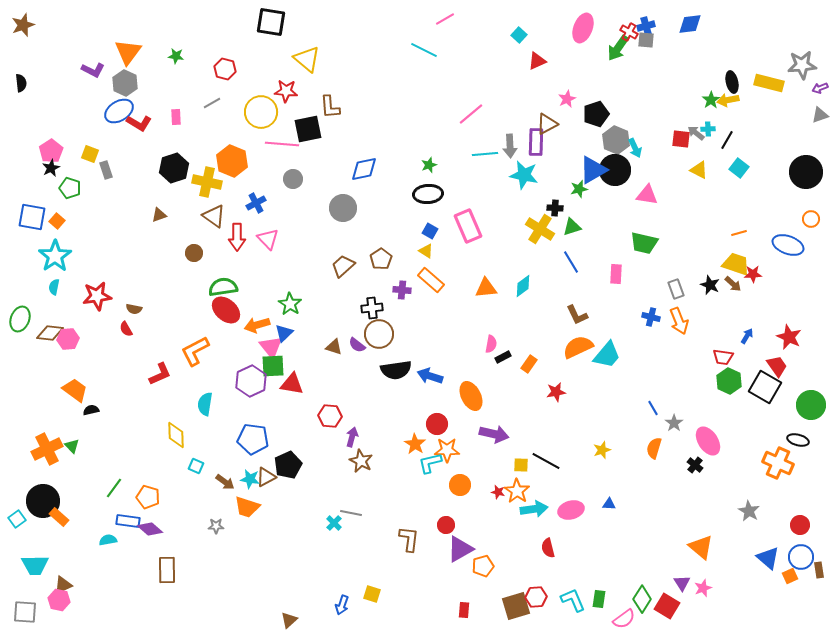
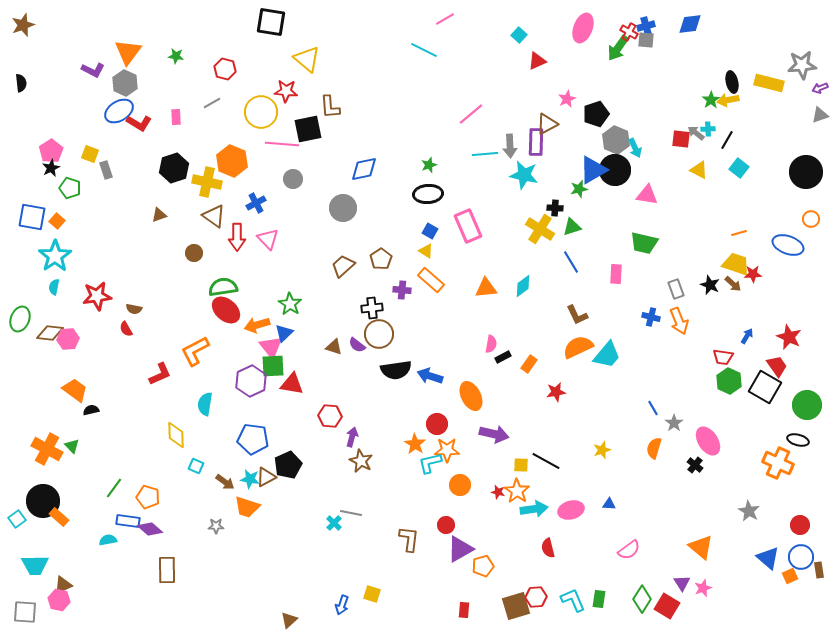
green circle at (811, 405): moved 4 px left
orange cross at (47, 449): rotated 36 degrees counterclockwise
pink semicircle at (624, 619): moved 5 px right, 69 px up
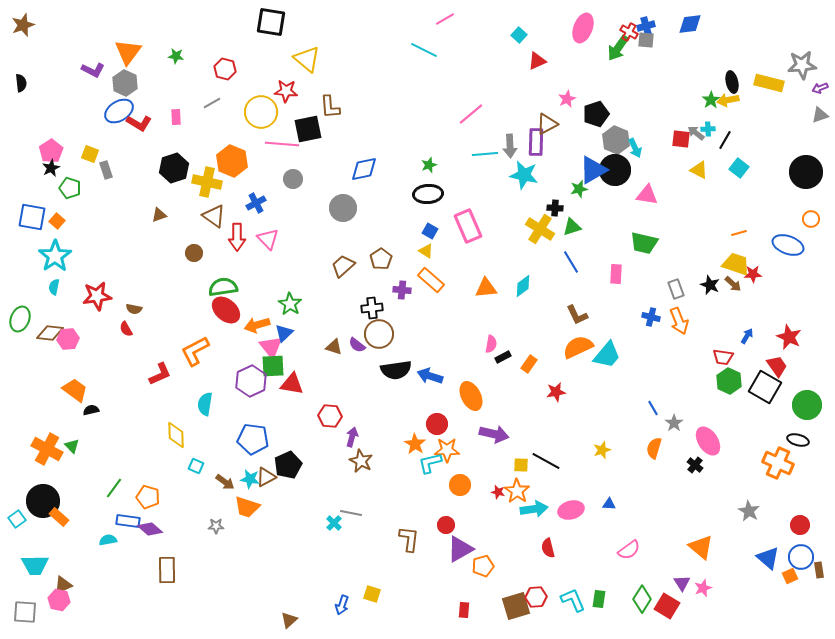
black line at (727, 140): moved 2 px left
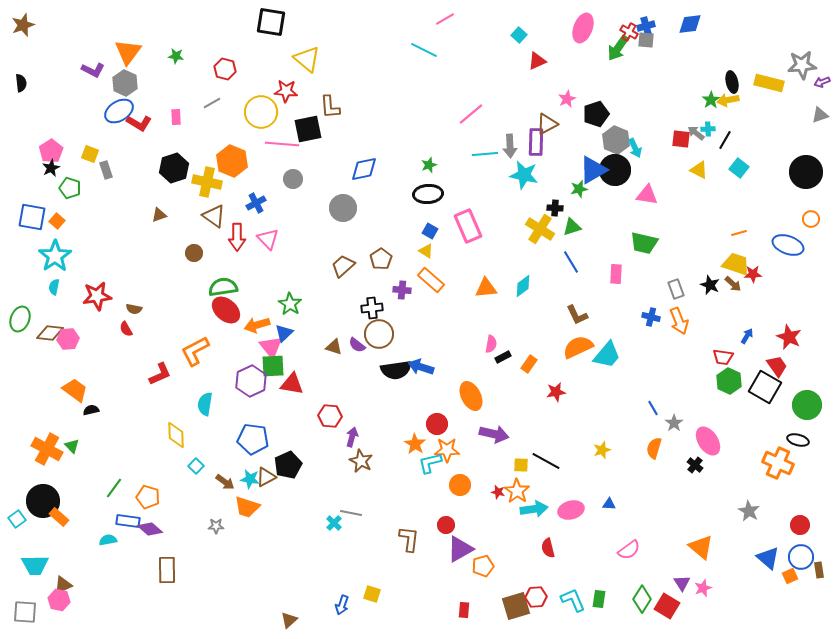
purple arrow at (820, 88): moved 2 px right, 6 px up
blue arrow at (430, 376): moved 9 px left, 9 px up
cyan square at (196, 466): rotated 21 degrees clockwise
